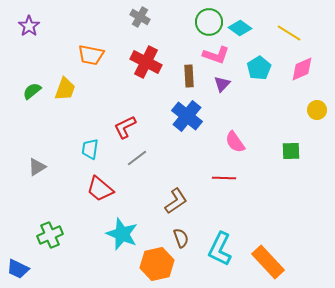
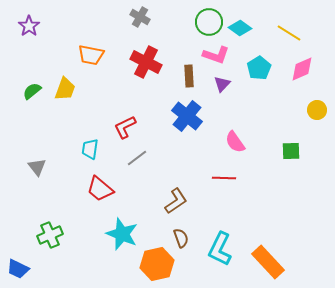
gray triangle: rotated 36 degrees counterclockwise
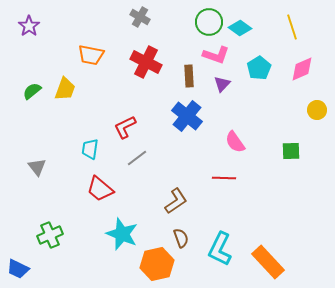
yellow line: moved 3 px right, 6 px up; rotated 40 degrees clockwise
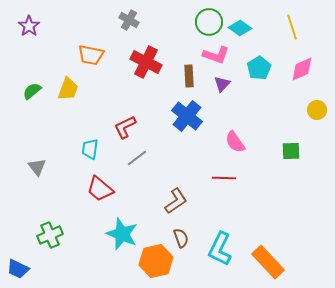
gray cross: moved 11 px left, 3 px down
yellow trapezoid: moved 3 px right
orange hexagon: moved 1 px left, 3 px up
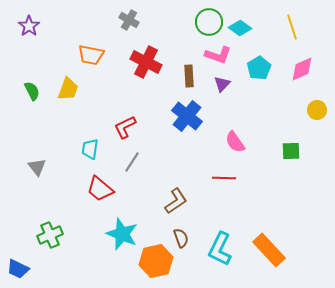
pink L-shape: moved 2 px right
green semicircle: rotated 102 degrees clockwise
gray line: moved 5 px left, 4 px down; rotated 20 degrees counterclockwise
orange rectangle: moved 1 px right, 12 px up
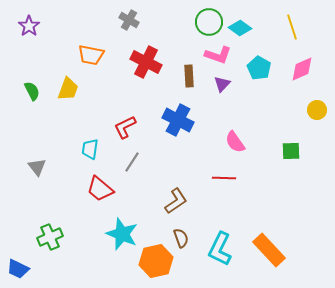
cyan pentagon: rotated 10 degrees counterclockwise
blue cross: moved 9 px left, 4 px down; rotated 12 degrees counterclockwise
green cross: moved 2 px down
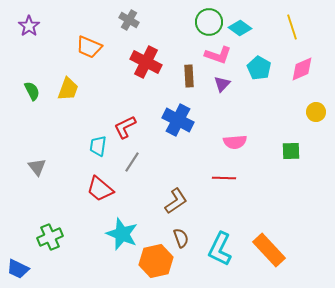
orange trapezoid: moved 2 px left, 8 px up; rotated 12 degrees clockwise
yellow circle: moved 1 px left, 2 px down
pink semicircle: rotated 60 degrees counterclockwise
cyan trapezoid: moved 8 px right, 3 px up
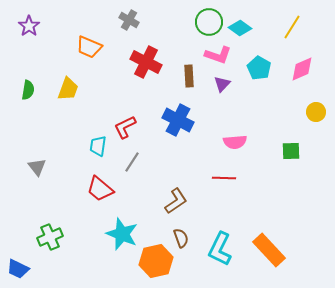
yellow line: rotated 50 degrees clockwise
green semicircle: moved 4 px left, 1 px up; rotated 36 degrees clockwise
